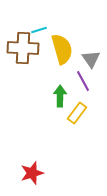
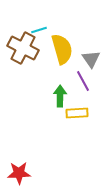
brown cross: rotated 24 degrees clockwise
yellow rectangle: rotated 50 degrees clockwise
red star: moved 13 px left; rotated 15 degrees clockwise
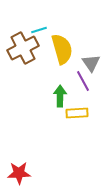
brown cross: rotated 36 degrees clockwise
gray triangle: moved 4 px down
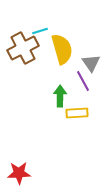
cyan line: moved 1 px right, 1 px down
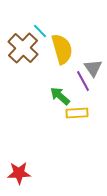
cyan line: rotated 63 degrees clockwise
brown cross: rotated 20 degrees counterclockwise
gray triangle: moved 2 px right, 5 px down
green arrow: rotated 50 degrees counterclockwise
